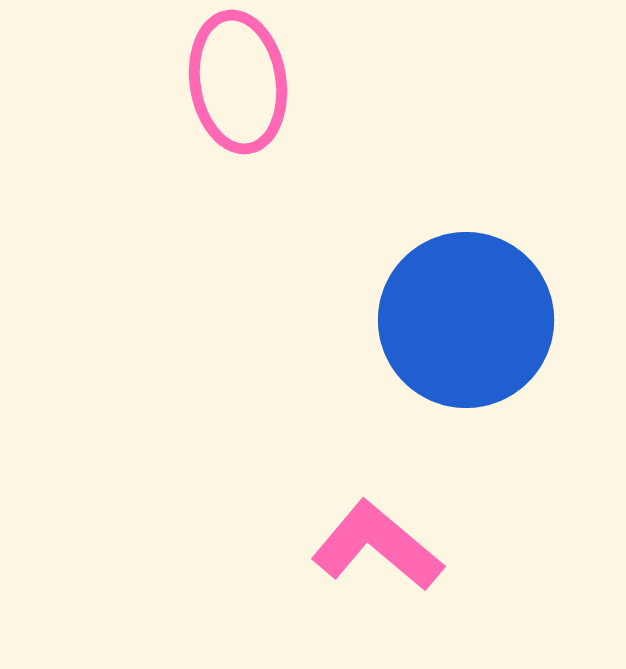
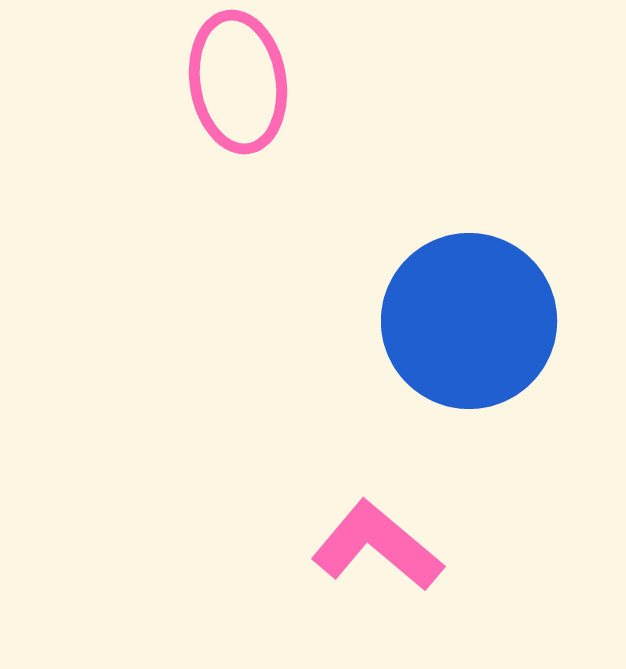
blue circle: moved 3 px right, 1 px down
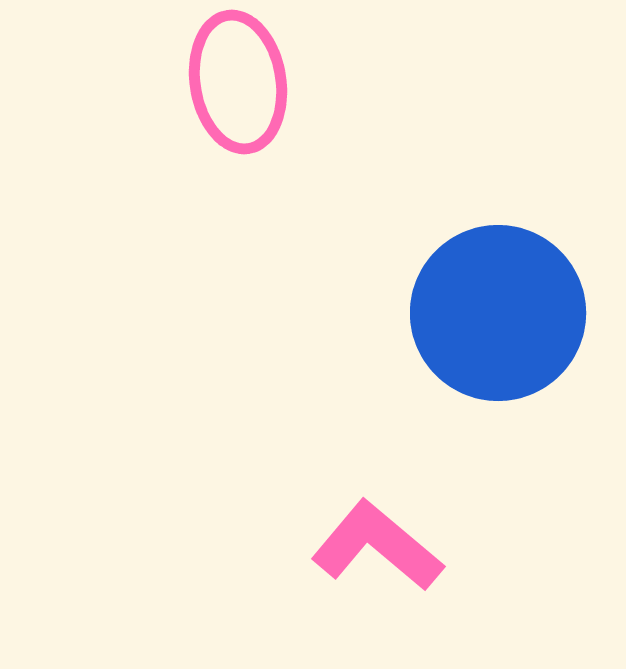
blue circle: moved 29 px right, 8 px up
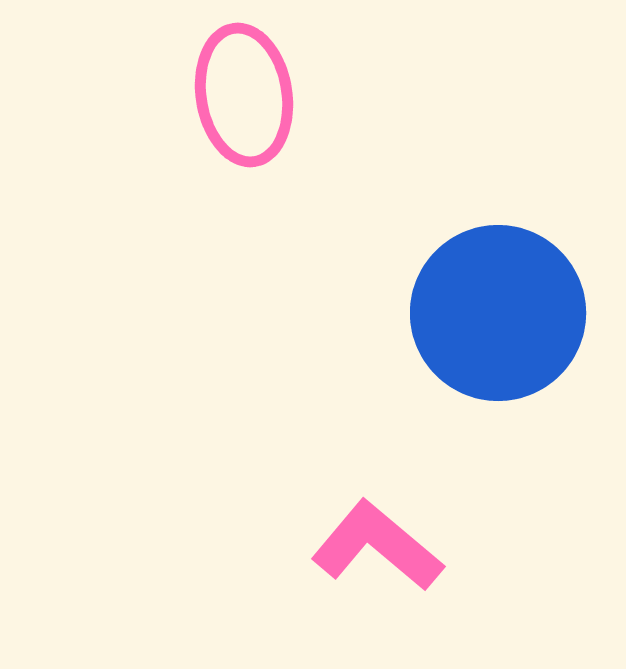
pink ellipse: moved 6 px right, 13 px down
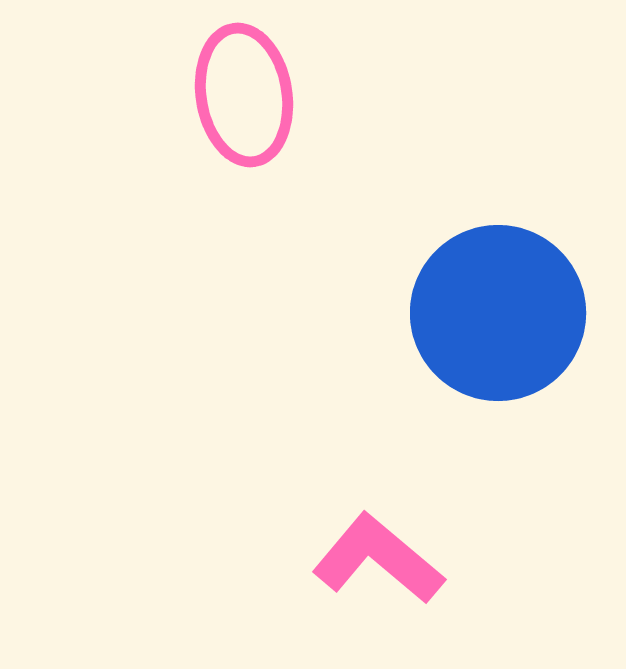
pink L-shape: moved 1 px right, 13 px down
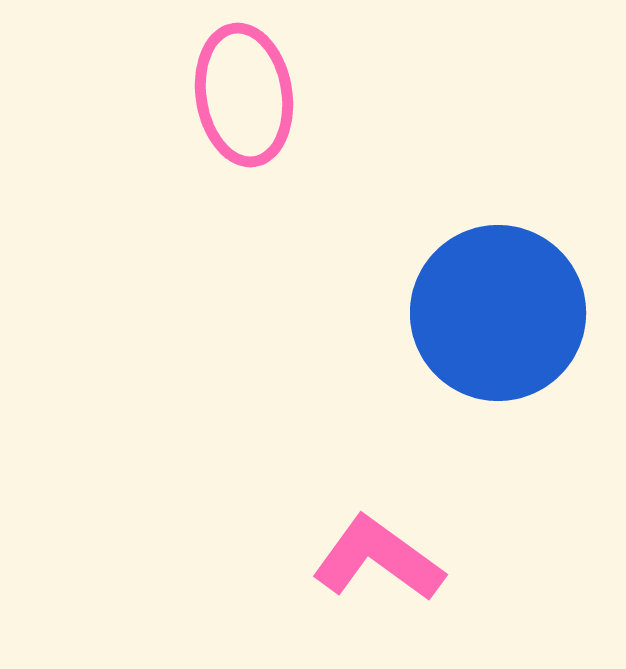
pink L-shape: rotated 4 degrees counterclockwise
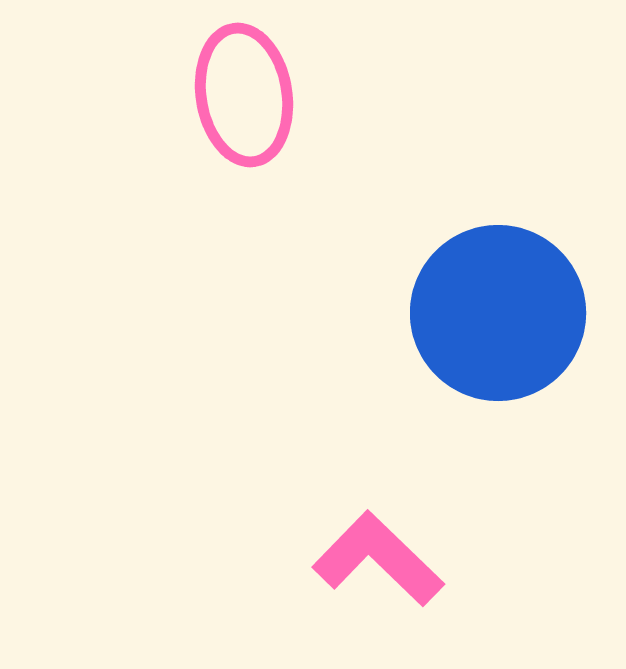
pink L-shape: rotated 8 degrees clockwise
